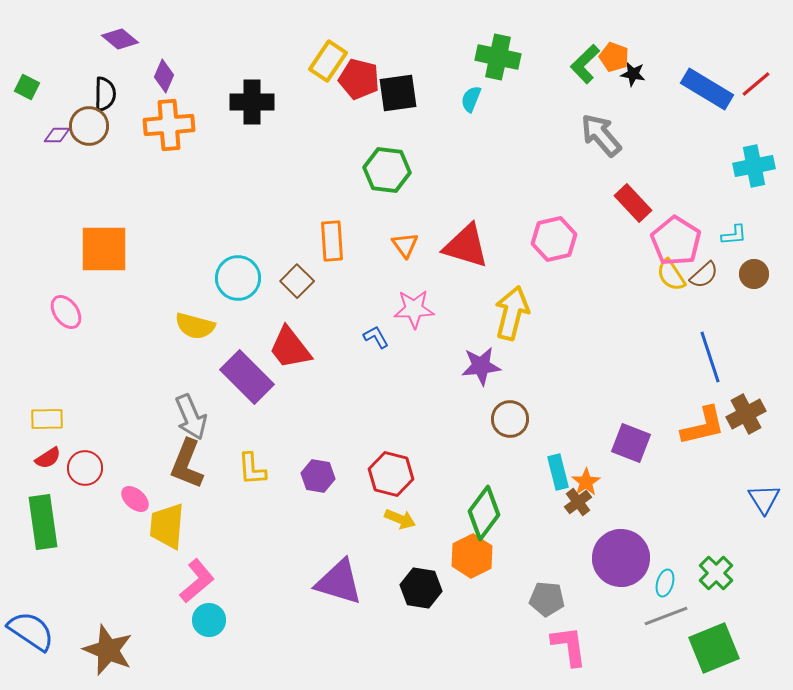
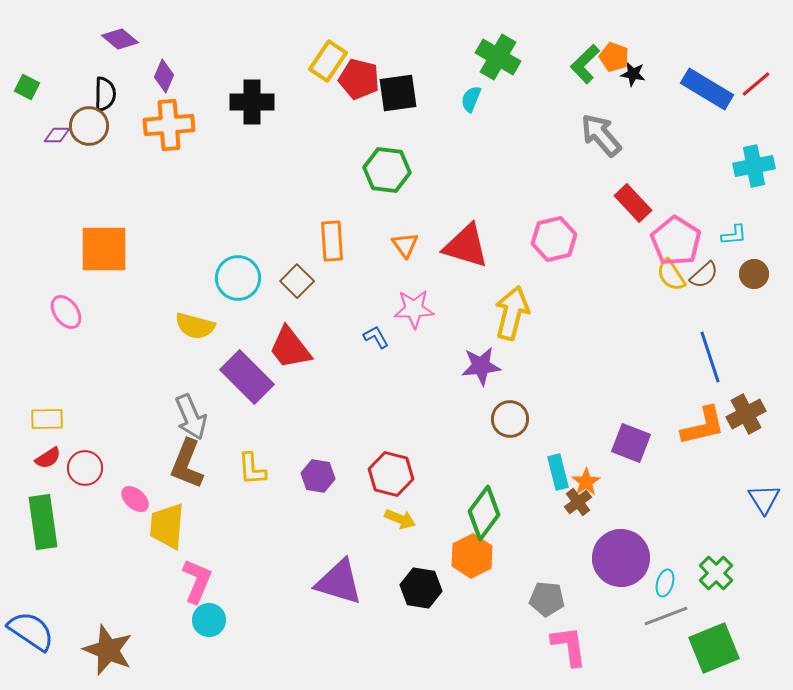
green cross at (498, 57): rotated 18 degrees clockwise
pink L-shape at (197, 581): rotated 27 degrees counterclockwise
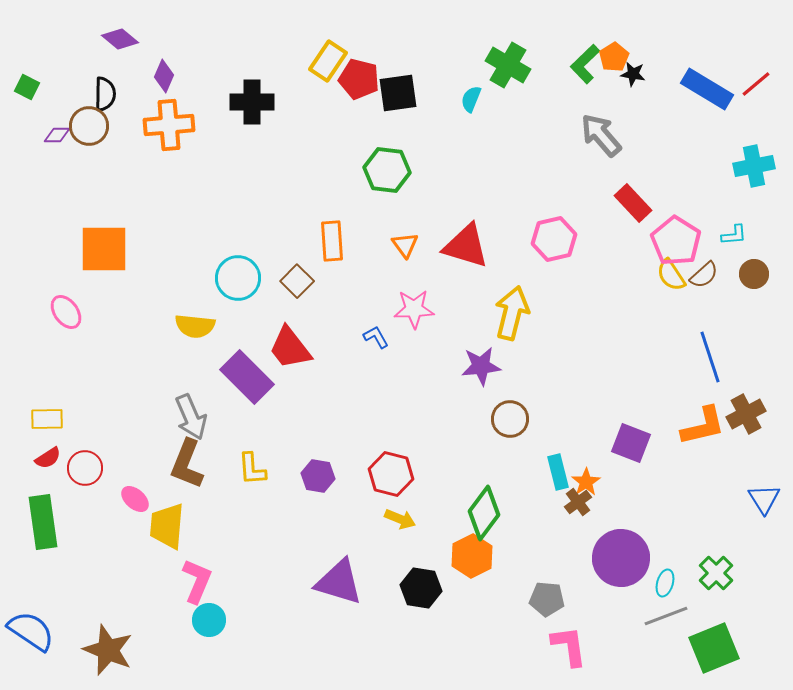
green cross at (498, 57): moved 10 px right, 8 px down
orange pentagon at (614, 57): rotated 20 degrees clockwise
yellow semicircle at (195, 326): rotated 9 degrees counterclockwise
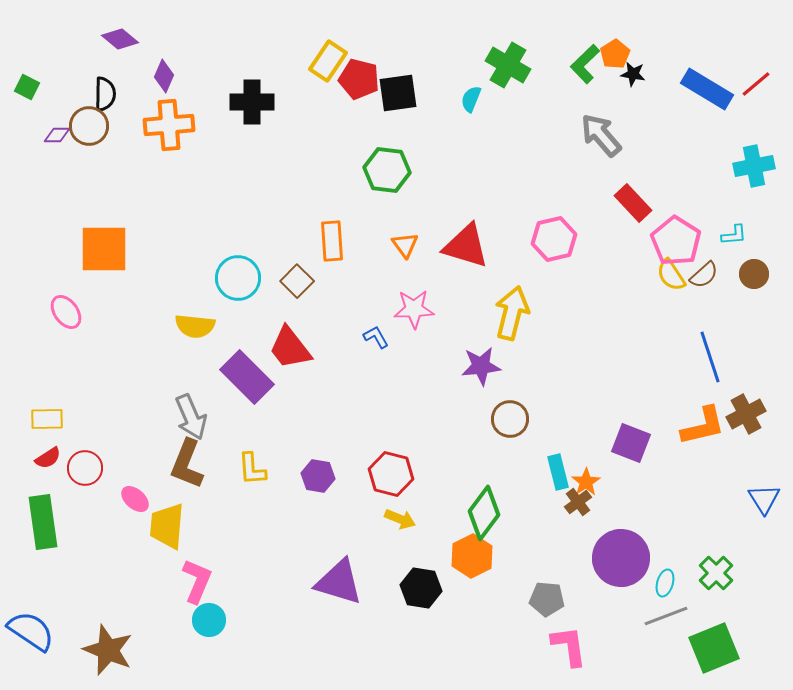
orange pentagon at (614, 57): moved 1 px right, 3 px up
